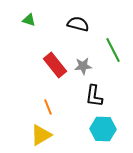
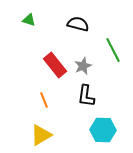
gray star: rotated 18 degrees counterclockwise
black L-shape: moved 8 px left
orange line: moved 4 px left, 7 px up
cyan hexagon: moved 1 px down
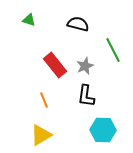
gray star: moved 2 px right
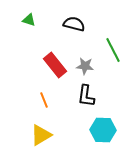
black semicircle: moved 4 px left
gray star: rotated 30 degrees clockwise
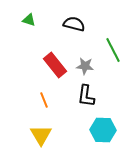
yellow triangle: rotated 30 degrees counterclockwise
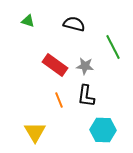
green triangle: moved 1 px left, 1 px down
green line: moved 3 px up
red rectangle: rotated 15 degrees counterclockwise
orange line: moved 15 px right
yellow triangle: moved 6 px left, 3 px up
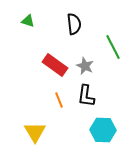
black semicircle: rotated 70 degrees clockwise
gray star: rotated 18 degrees clockwise
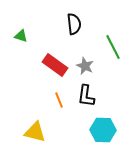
green triangle: moved 7 px left, 15 px down
yellow triangle: rotated 45 degrees counterclockwise
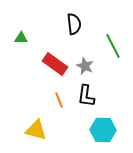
green triangle: moved 2 px down; rotated 16 degrees counterclockwise
green line: moved 1 px up
red rectangle: moved 1 px up
yellow triangle: moved 1 px right, 2 px up
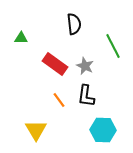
orange line: rotated 14 degrees counterclockwise
yellow triangle: rotated 45 degrees clockwise
